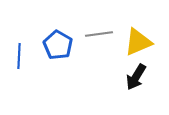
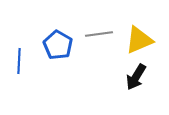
yellow triangle: moved 1 px right, 2 px up
blue line: moved 5 px down
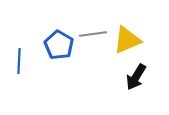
gray line: moved 6 px left
yellow triangle: moved 12 px left
blue pentagon: moved 1 px right
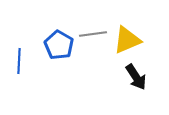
black arrow: rotated 64 degrees counterclockwise
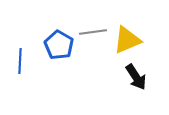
gray line: moved 2 px up
blue line: moved 1 px right
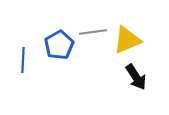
blue pentagon: rotated 12 degrees clockwise
blue line: moved 3 px right, 1 px up
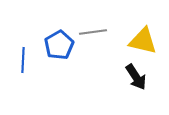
yellow triangle: moved 16 px right, 1 px down; rotated 36 degrees clockwise
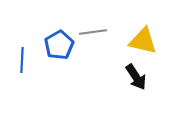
blue line: moved 1 px left
